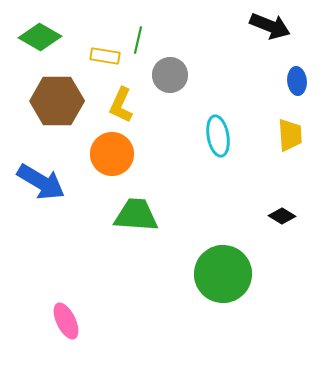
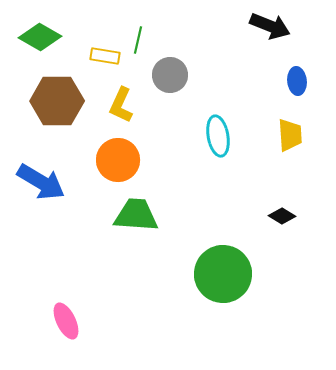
orange circle: moved 6 px right, 6 px down
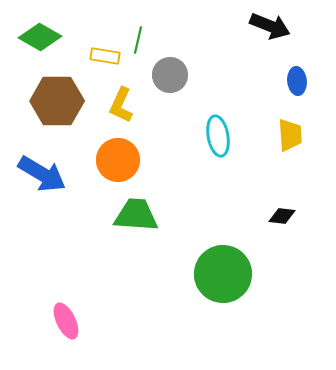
blue arrow: moved 1 px right, 8 px up
black diamond: rotated 24 degrees counterclockwise
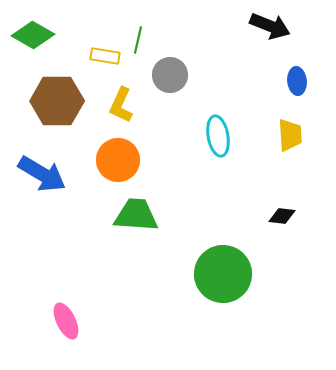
green diamond: moved 7 px left, 2 px up
